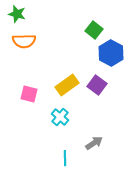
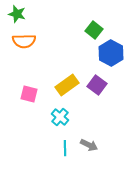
gray arrow: moved 5 px left, 2 px down; rotated 60 degrees clockwise
cyan line: moved 10 px up
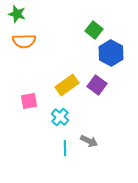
pink square: moved 7 px down; rotated 24 degrees counterclockwise
gray arrow: moved 4 px up
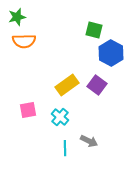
green star: moved 3 px down; rotated 30 degrees counterclockwise
green square: rotated 24 degrees counterclockwise
pink square: moved 1 px left, 9 px down
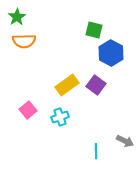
green star: rotated 18 degrees counterclockwise
purple square: moved 1 px left
pink square: rotated 30 degrees counterclockwise
cyan cross: rotated 30 degrees clockwise
gray arrow: moved 36 px right
cyan line: moved 31 px right, 3 px down
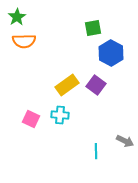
green square: moved 1 px left, 2 px up; rotated 24 degrees counterclockwise
pink square: moved 3 px right, 9 px down; rotated 24 degrees counterclockwise
cyan cross: moved 2 px up; rotated 24 degrees clockwise
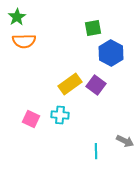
yellow rectangle: moved 3 px right, 1 px up
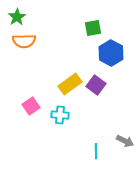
pink square: moved 13 px up; rotated 30 degrees clockwise
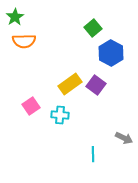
green star: moved 2 px left
green square: rotated 30 degrees counterclockwise
gray arrow: moved 1 px left, 3 px up
cyan line: moved 3 px left, 3 px down
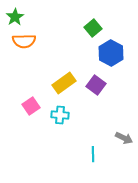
yellow rectangle: moved 6 px left, 1 px up
